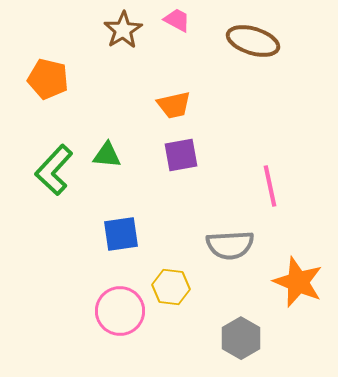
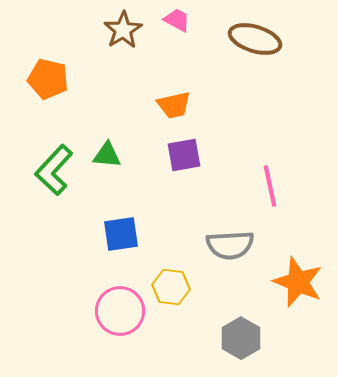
brown ellipse: moved 2 px right, 2 px up
purple square: moved 3 px right
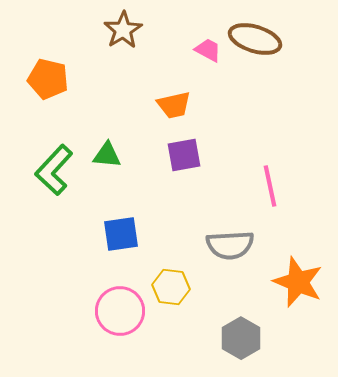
pink trapezoid: moved 31 px right, 30 px down
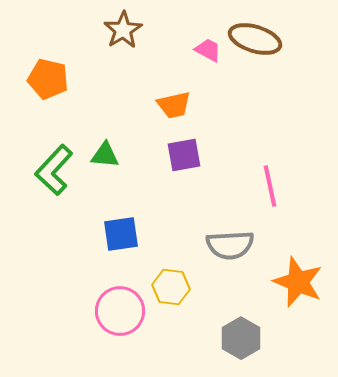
green triangle: moved 2 px left
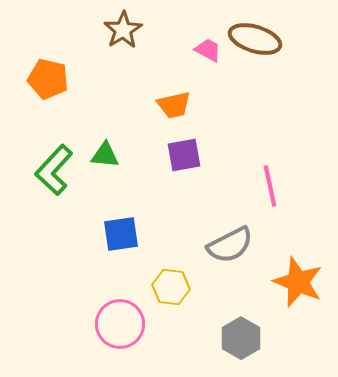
gray semicircle: rotated 24 degrees counterclockwise
pink circle: moved 13 px down
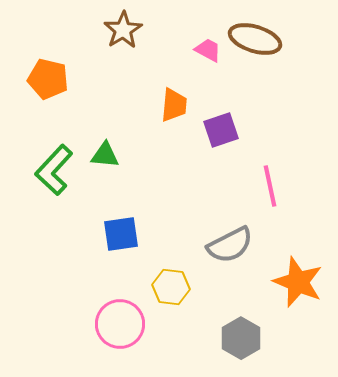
orange trapezoid: rotated 72 degrees counterclockwise
purple square: moved 37 px right, 25 px up; rotated 9 degrees counterclockwise
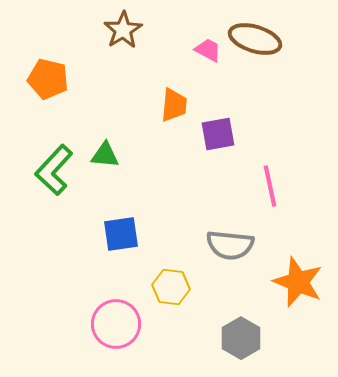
purple square: moved 3 px left, 4 px down; rotated 9 degrees clockwise
gray semicircle: rotated 33 degrees clockwise
pink circle: moved 4 px left
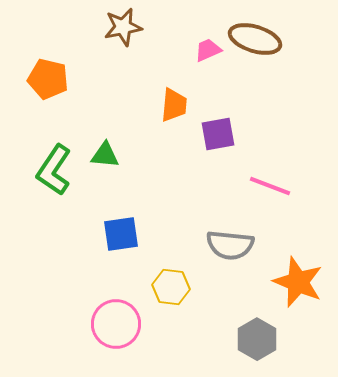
brown star: moved 3 px up; rotated 21 degrees clockwise
pink trapezoid: rotated 52 degrees counterclockwise
green L-shape: rotated 9 degrees counterclockwise
pink line: rotated 57 degrees counterclockwise
gray hexagon: moved 16 px right, 1 px down
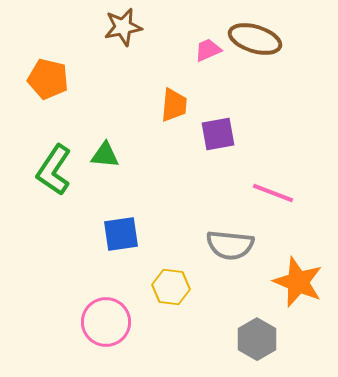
pink line: moved 3 px right, 7 px down
pink circle: moved 10 px left, 2 px up
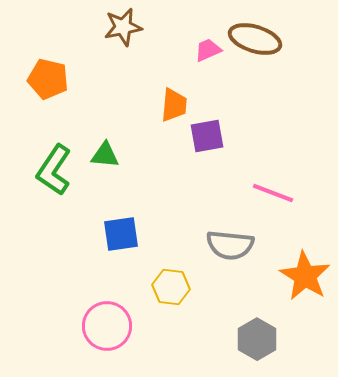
purple square: moved 11 px left, 2 px down
orange star: moved 7 px right, 6 px up; rotated 9 degrees clockwise
pink circle: moved 1 px right, 4 px down
